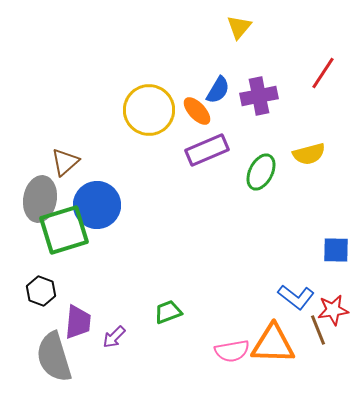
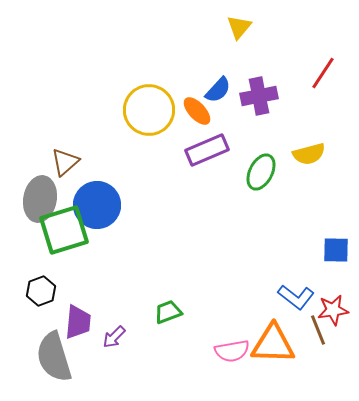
blue semicircle: rotated 12 degrees clockwise
black hexagon: rotated 20 degrees clockwise
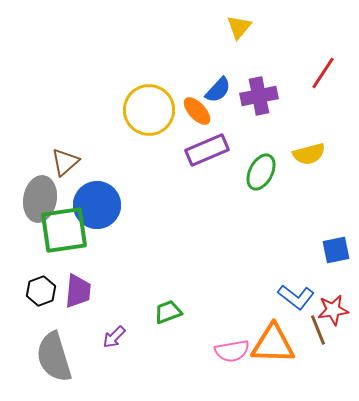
green square: rotated 9 degrees clockwise
blue square: rotated 12 degrees counterclockwise
purple trapezoid: moved 31 px up
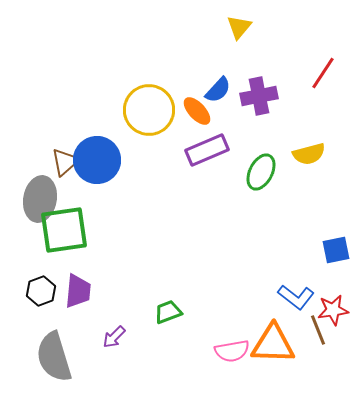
blue circle: moved 45 px up
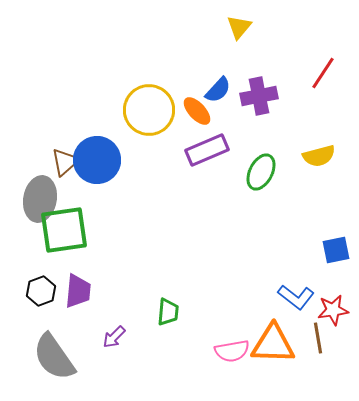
yellow semicircle: moved 10 px right, 2 px down
green trapezoid: rotated 116 degrees clockwise
brown line: moved 8 px down; rotated 12 degrees clockwise
gray semicircle: rotated 18 degrees counterclockwise
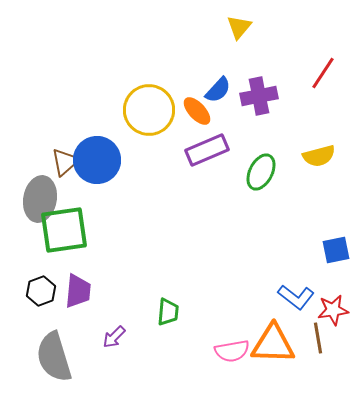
gray semicircle: rotated 18 degrees clockwise
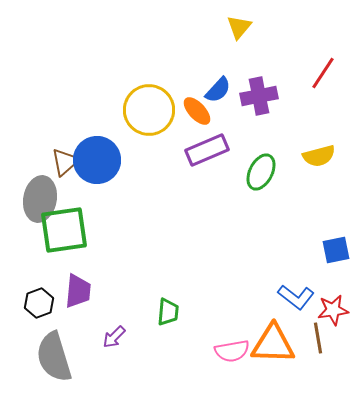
black hexagon: moved 2 px left, 12 px down
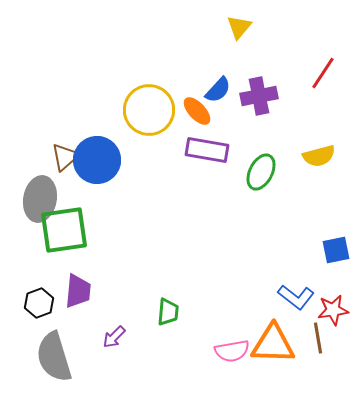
purple rectangle: rotated 33 degrees clockwise
brown triangle: moved 5 px up
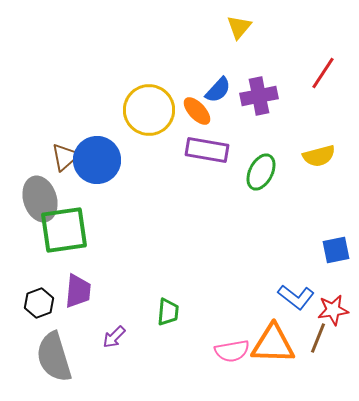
gray ellipse: rotated 27 degrees counterclockwise
brown line: rotated 32 degrees clockwise
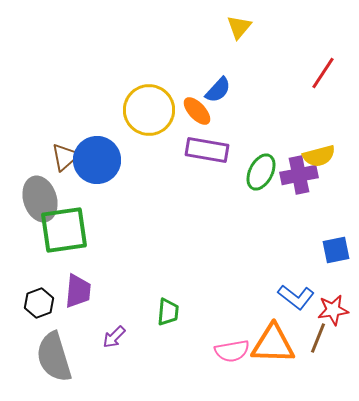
purple cross: moved 40 px right, 79 px down
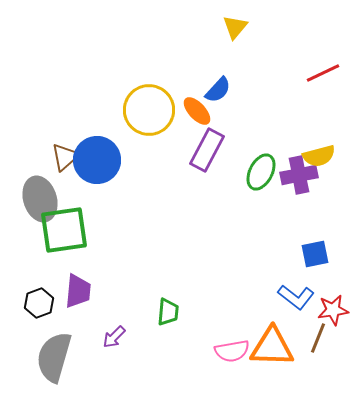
yellow triangle: moved 4 px left
red line: rotated 32 degrees clockwise
purple rectangle: rotated 72 degrees counterclockwise
blue square: moved 21 px left, 4 px down
orange triangle: moved 1 px left, 3 px down
gray semicircle: rotated 33 degrees clockwise
